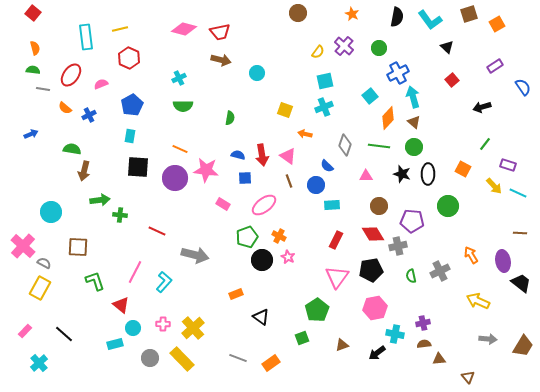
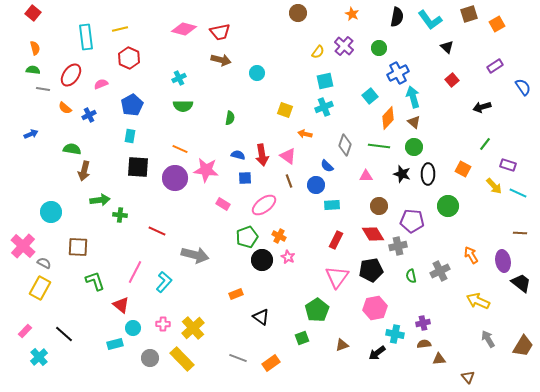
gray arrow at (488, 339): rotated 126 degrees counterclockwise
cyan cross at (39, 363): moved 6 px up
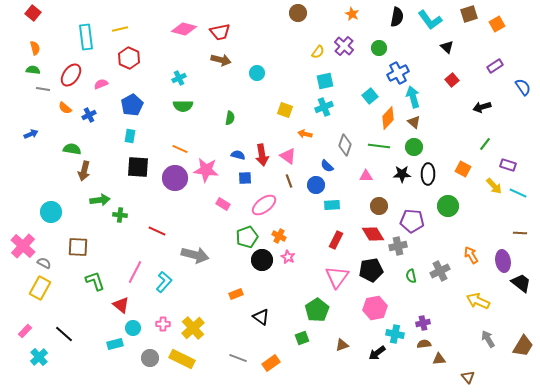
black star at (402, 174): rotated 18 degrees counterclockwise
yellow rectangle at (182, 359): rotated 20 degrees counterclockwise
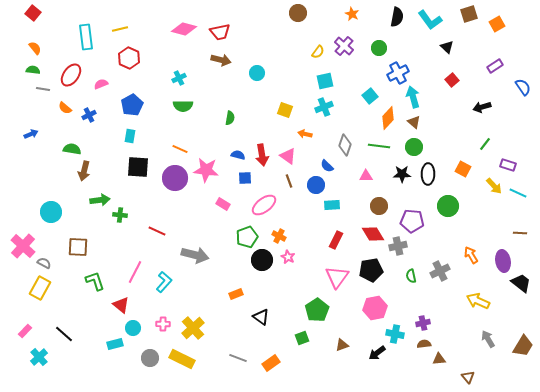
orange semicircle at (35, 48): rotated 24 degrees counterclockwise
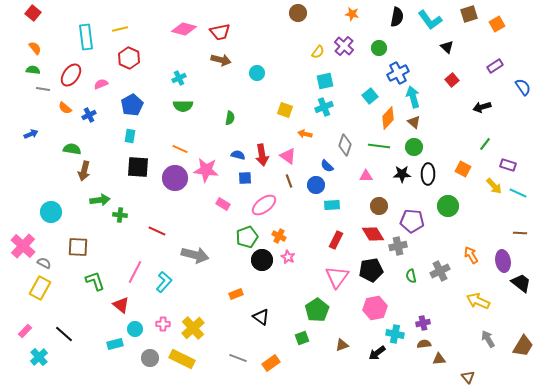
orange star at (352, 14): rotated 16 degrees counterclockwise
cyan circle at (133, 328): moved 2 px right, 1 px down
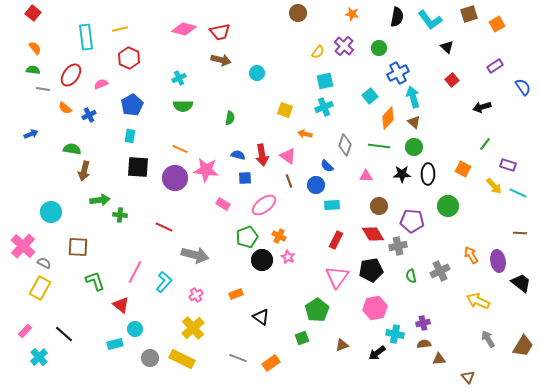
red line at (157, 231): moved 7 px right, 4 px up
purple ellipse at (503, 261): moved 5 px left
pink cross at (163, 324): moved 33 px right, 29 px up; rotated 32 degrees counterclockwise
